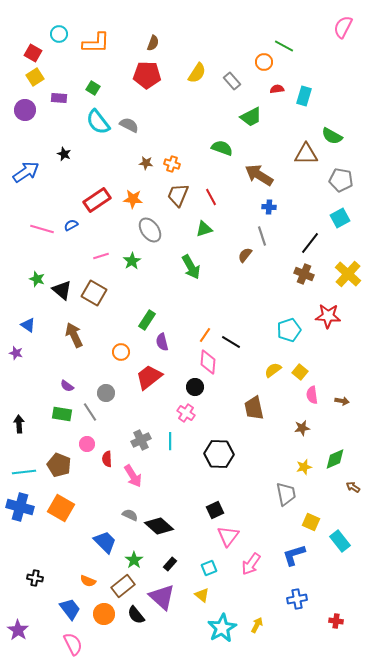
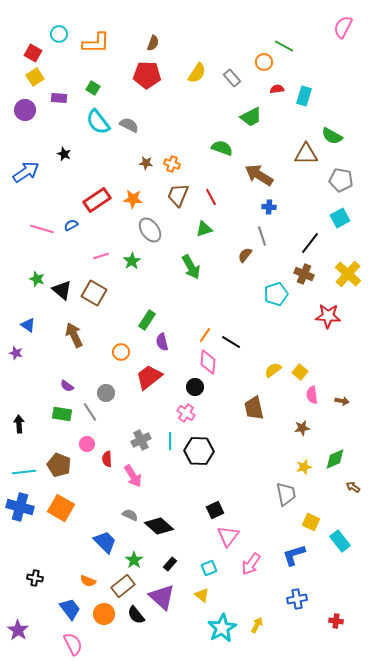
gray rectangle at (232, 81): moved 3 px up
cyan pentagon at (289, 330): moved 13 px left, 36 px up
black hexagon at (219, 454): moved 20 px left, 3 px up
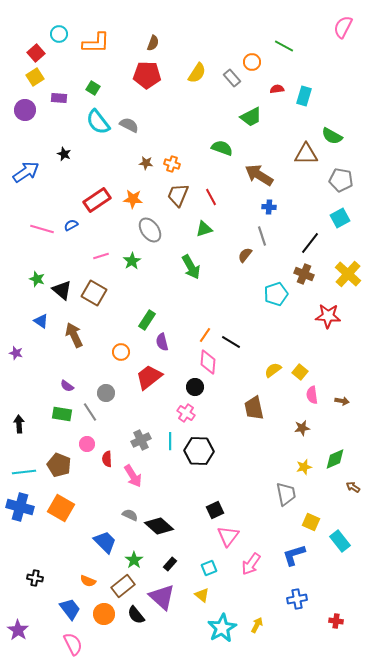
red square at (33, 53): moved 3 px right; rotated 18 degrees clockwise
orange circle at (264, 62): moved 12 px left
blue triangle at (28, 325): moved 13 px right, 4 px up
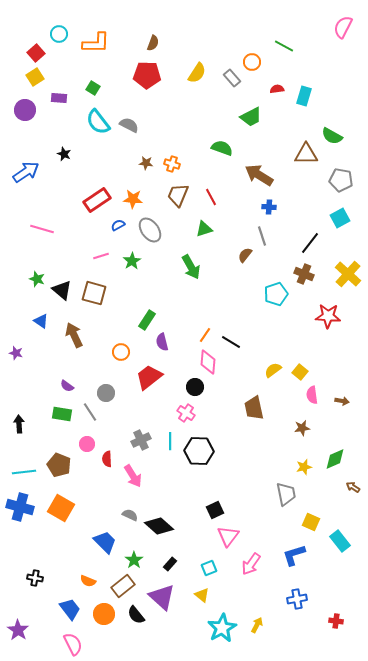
blue semicircle at (71, 225): moved 47 px right
brown square at (94, 293): rotated 15 degrees counterclockwise
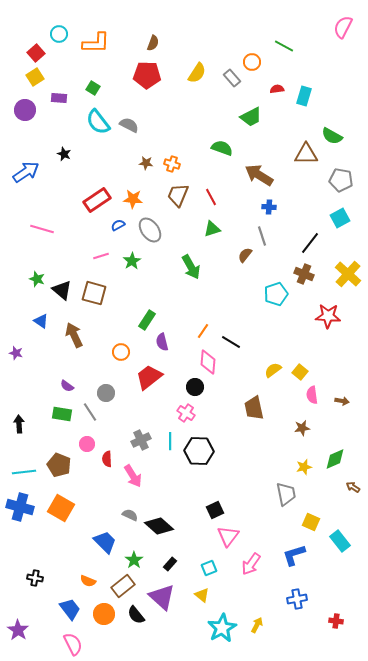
green triangle at (204, 229): moved 8 px right
orange line at (205, 335): moved 2 px left, 4 px up
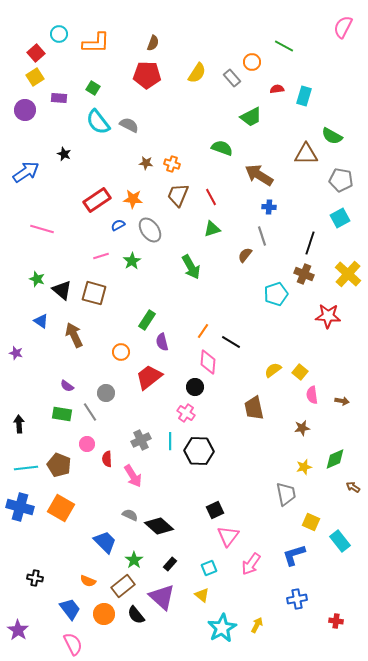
black line at (310, 243): rotated 20 degrees counterclockwise
cyan line at (24, 472): moved 2 px right, 4 px up
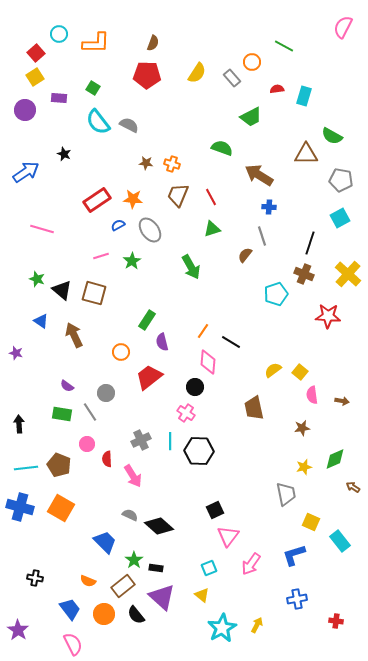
black rectangle at (170, 564): moved 14 px left, 4 px down; rotated 56 degrees clockwise
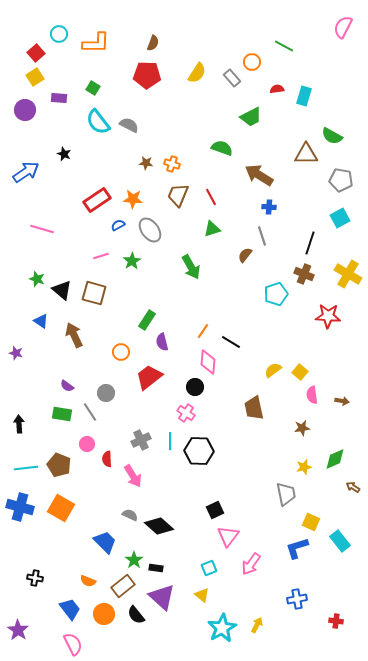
yellow cross at (348, 274): rotated 12 degrees counterclockwise
blue L-shape at (294, 555): moved 3 px right, 7 px up
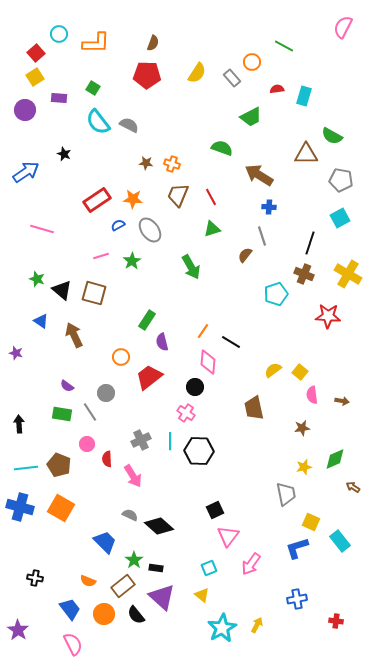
orange circle at (121, 352): moved 5 px down
